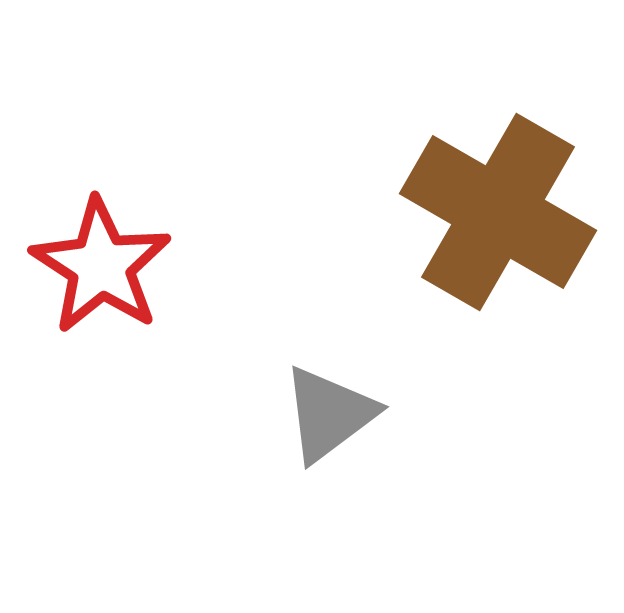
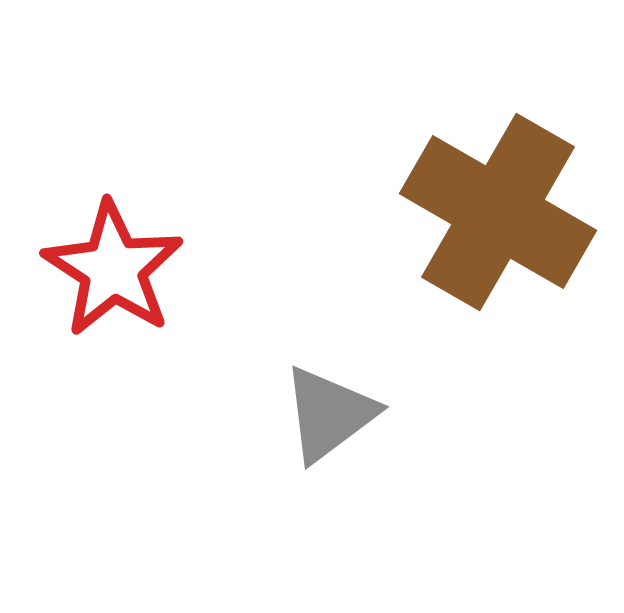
red star: moved 12 px right, 3 px down
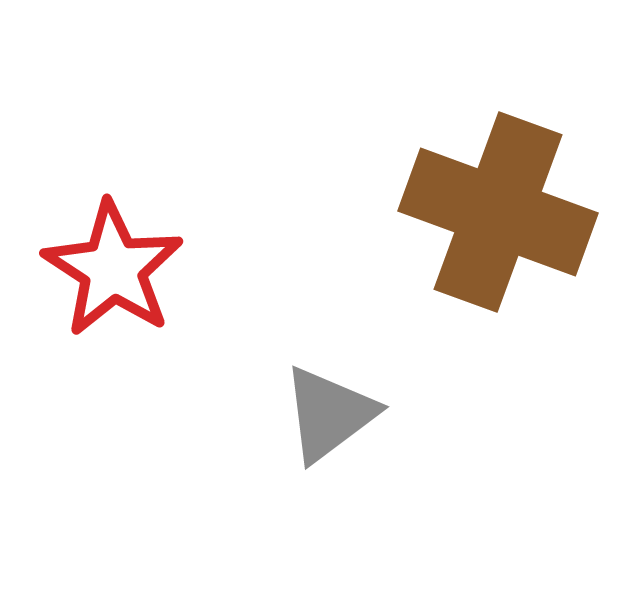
brown cross: rotated 10 degrees counterclockwise
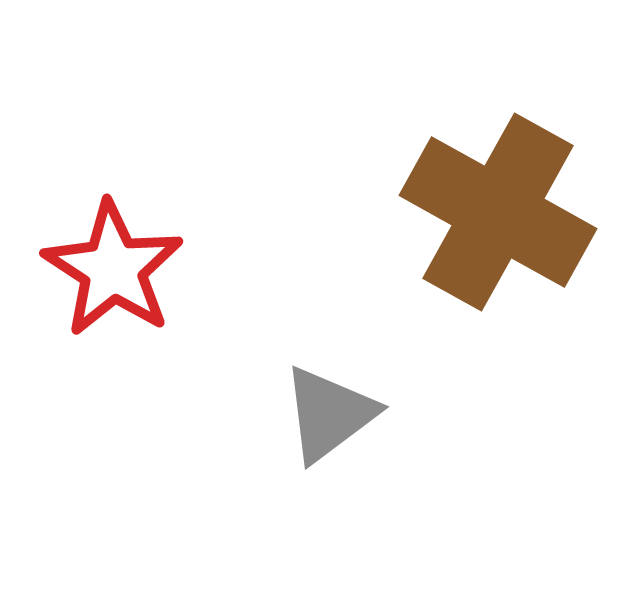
brown cross: rotated 9 degrees clockwise
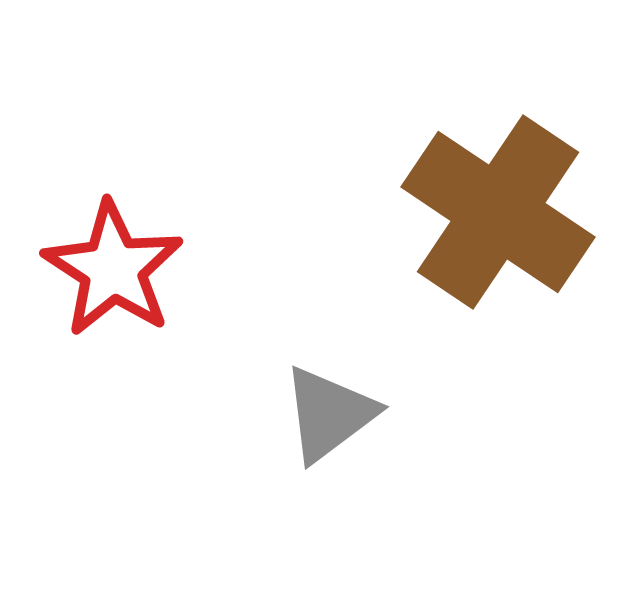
brown cross: rotated 5 degrees clockwise
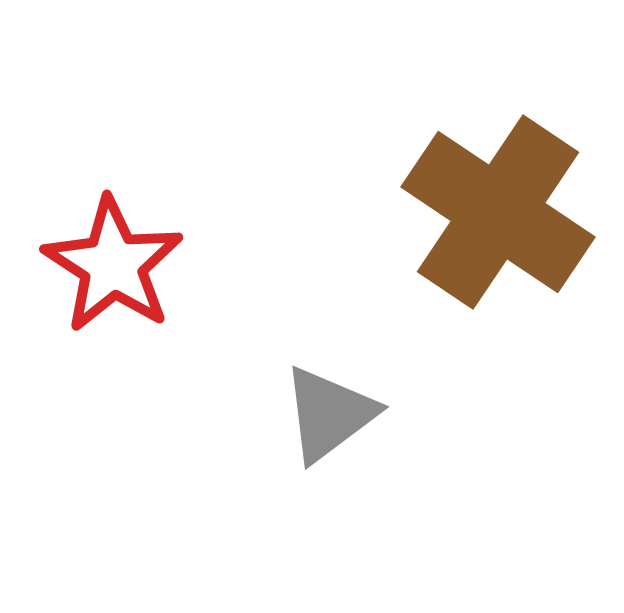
red star: moved 4 px up
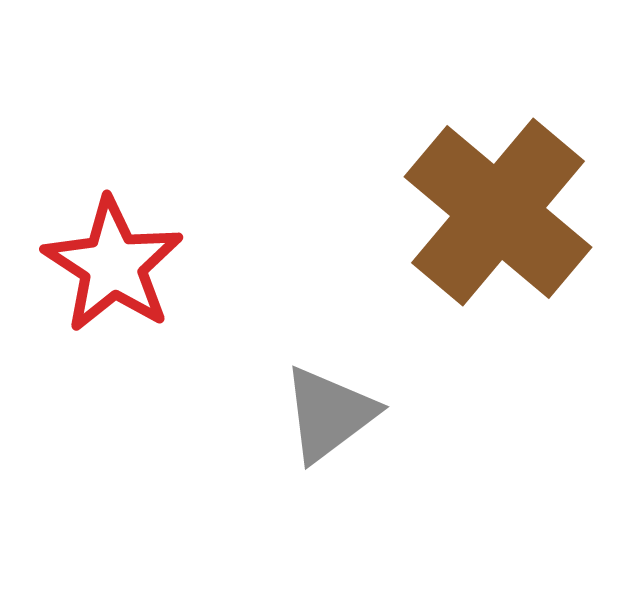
brown cross: rotated 6 degrees clockwise
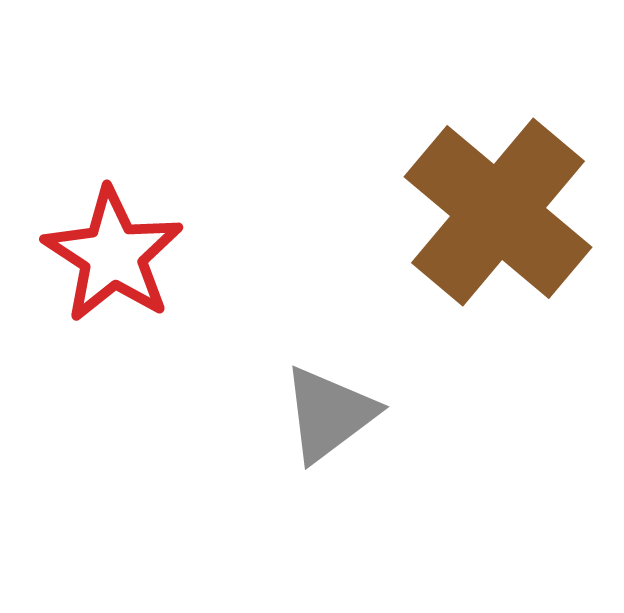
red star: moved 10 px up
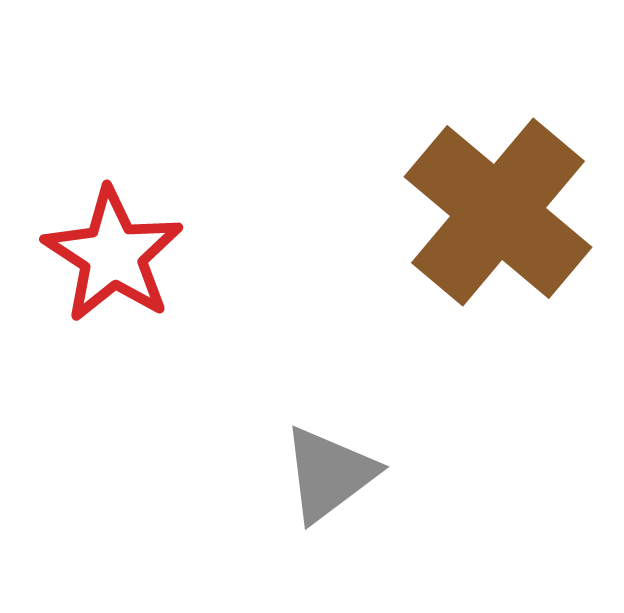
gray triangle: moved 60 px down
